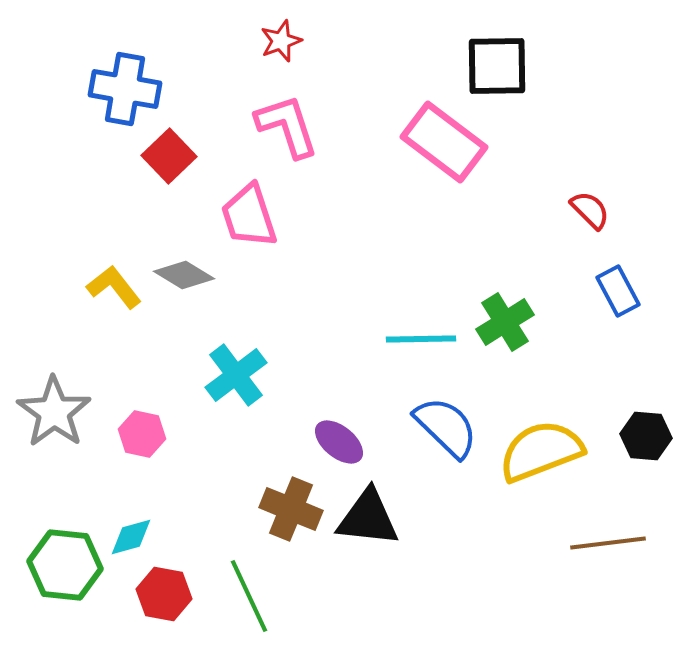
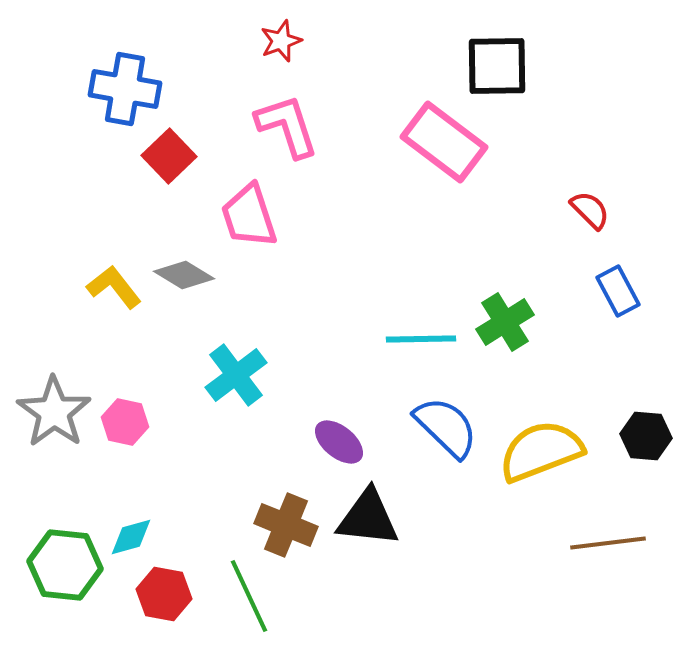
pink hexagon: moved 17 px left, 12 px up
brown cross: moved 5 px left, 16 px down
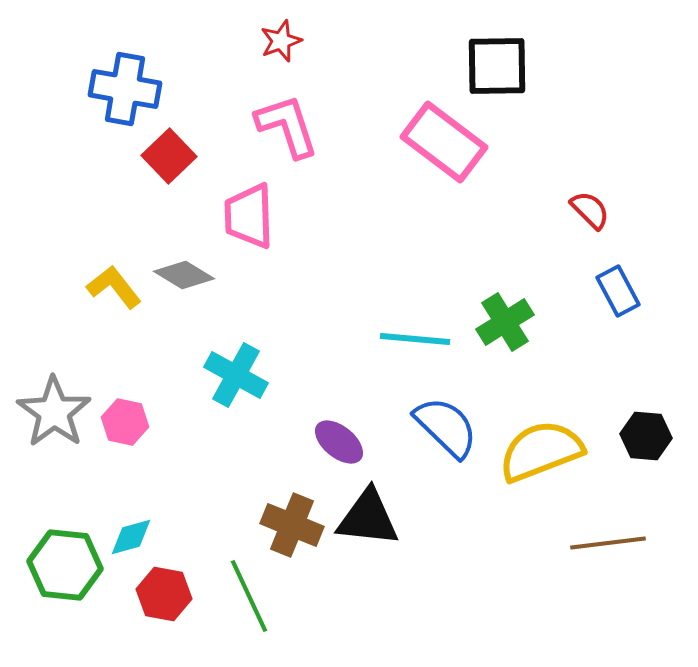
pink trapezoid: rotated 16 degrees clockwise
cyan line: moved 6 px left; rotated 6 degrees clockwise
cyan cross: rotated 24 degrees counterclockwise
brown cross: moved 6 px right
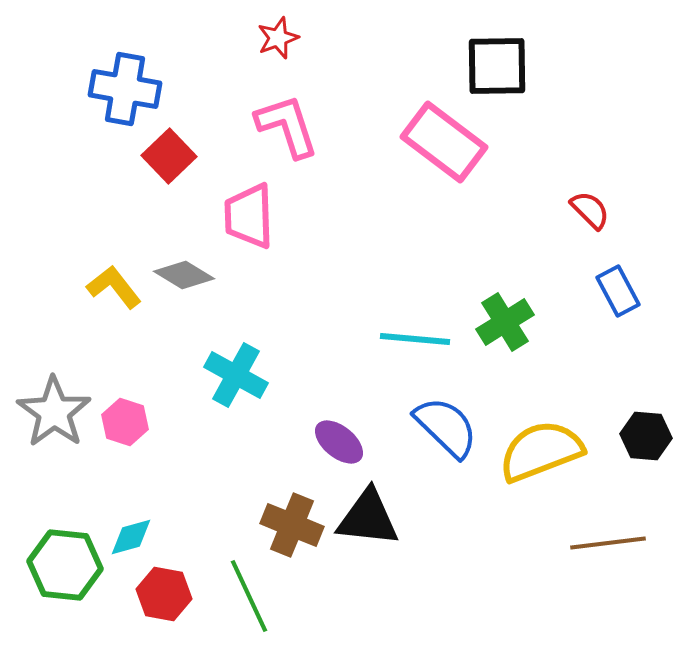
red star: moved 3 px left, 3 px up
pink hexagon: rotated 6 degrees clockwise
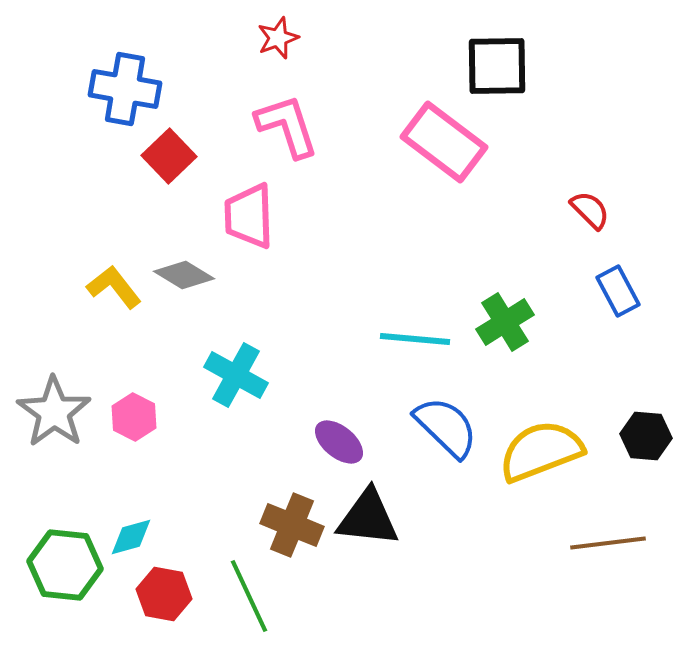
pink hexagon: moved 9 px right, 5 px up; rotated 9 degrees clockwise
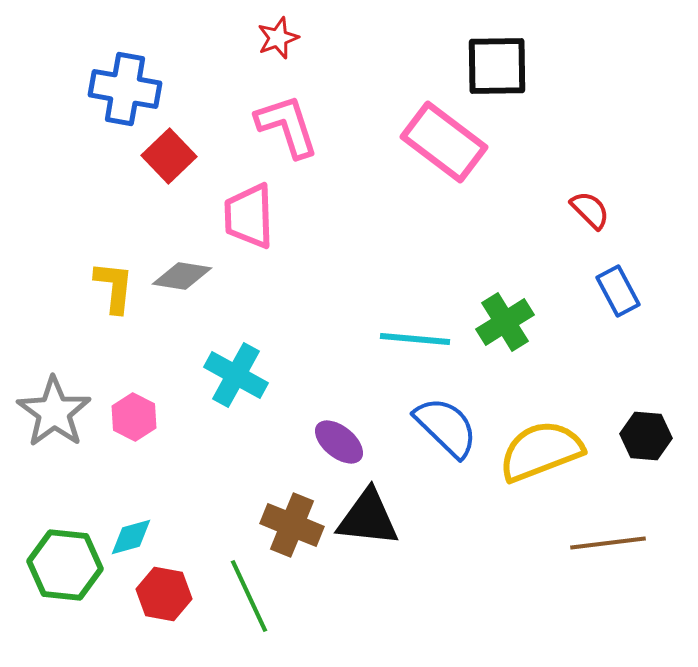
gray diamond: moved 2 px left, 1 px down; rotated 22 degrees counterclockwise
yellow L-shape: rotated 44 degrees clockwise
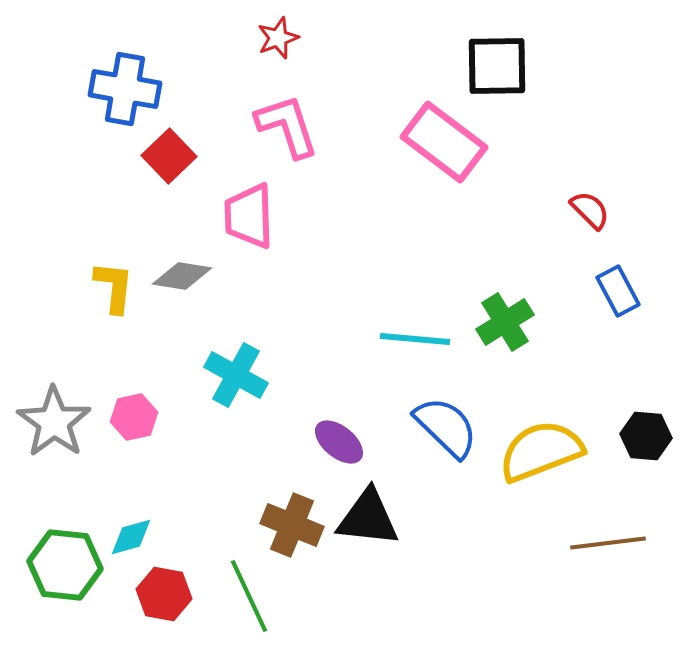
gray star: moved 10 px down
pink hexagon: rotated 21 degrees clockwise
